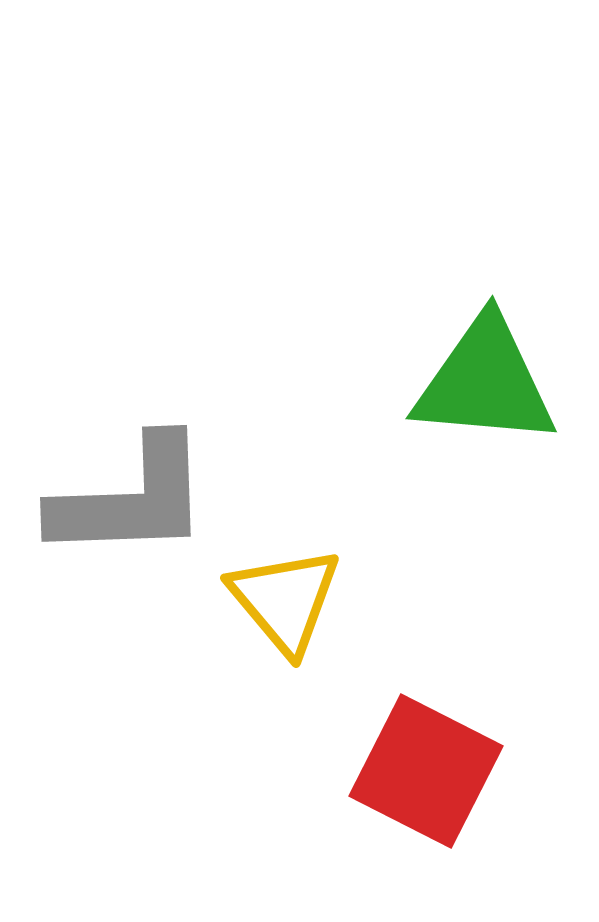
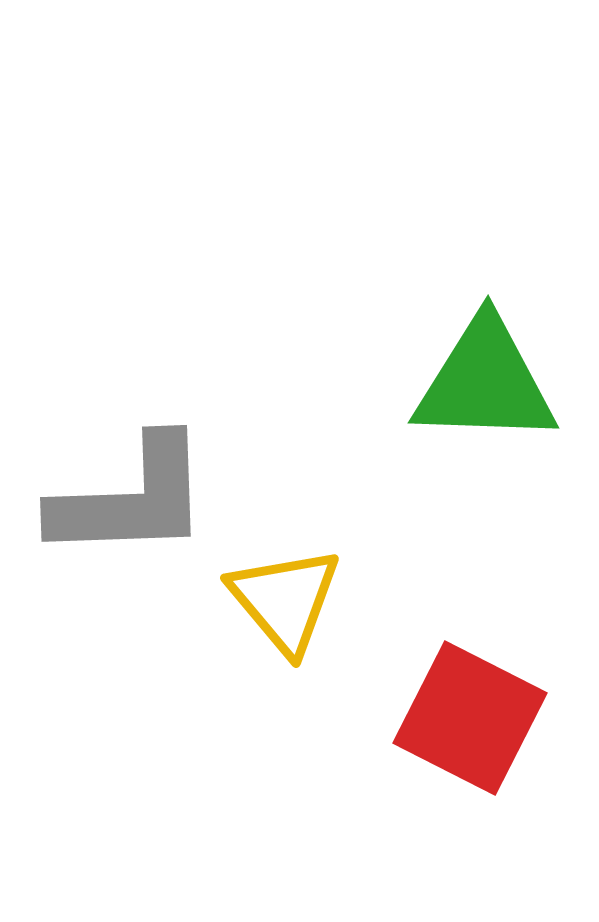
green triangle: rotated 3 degrees counterclockwise
red square: moved 44 px right, 53 px up
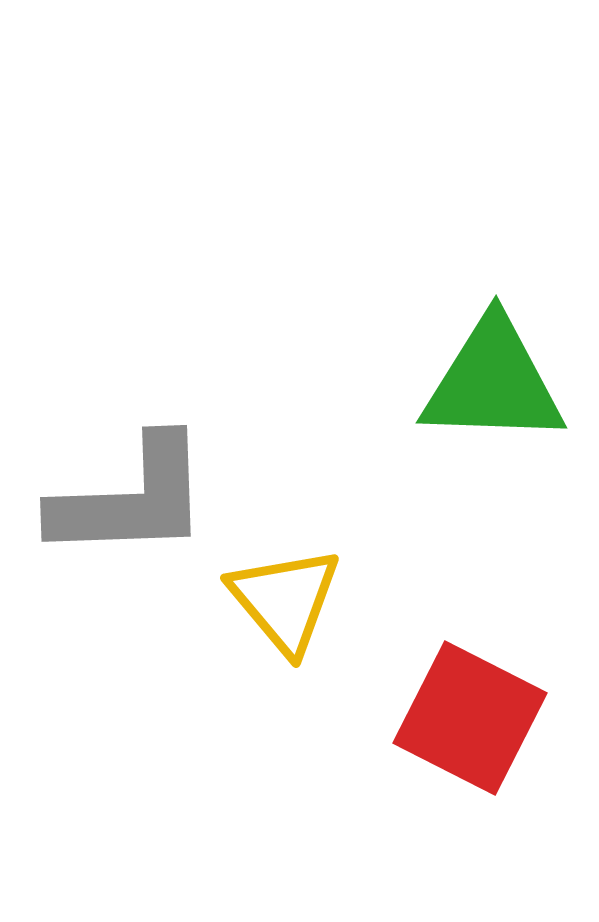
green triangle: moved 8 px right
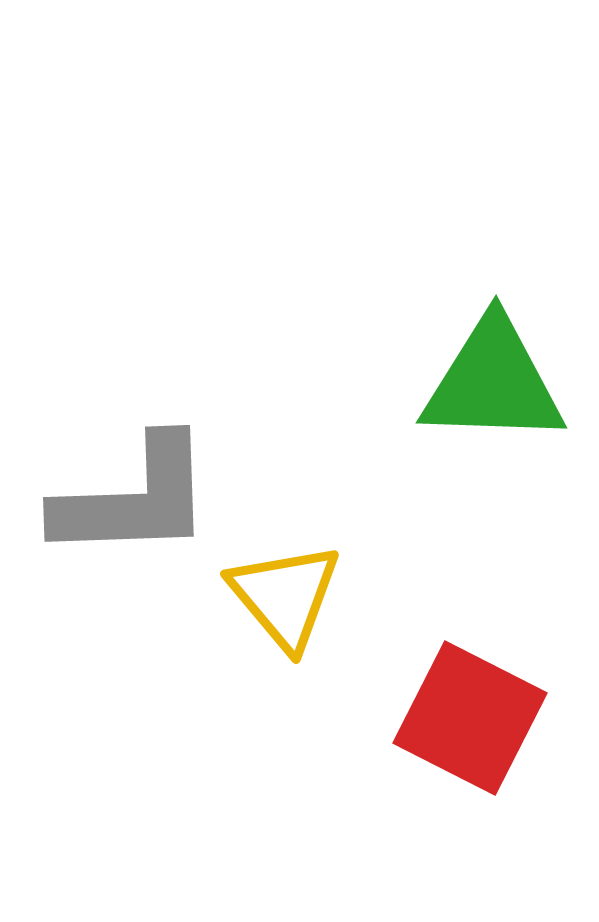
gray L-shape: moved 3 px right
yellow triangle: moved 4 px up
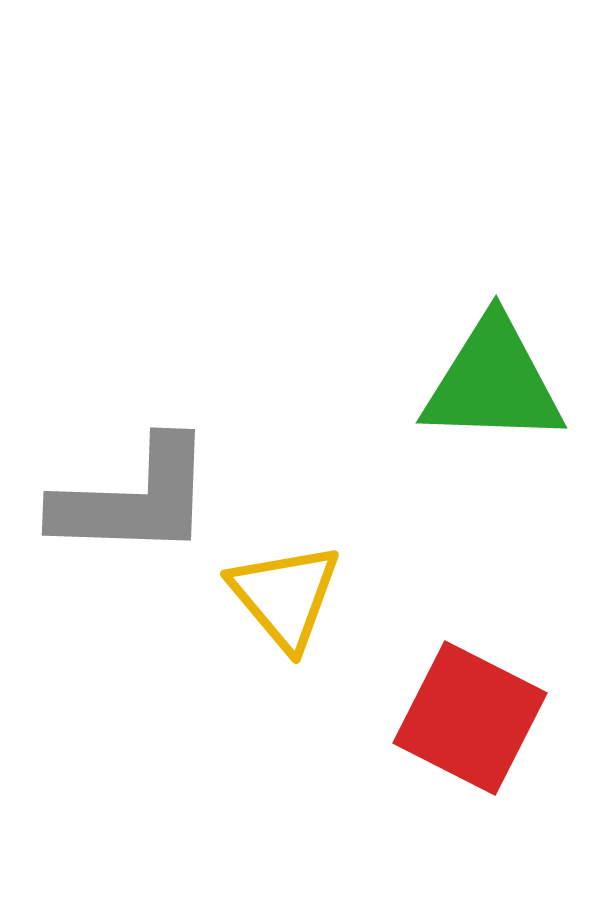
gray L-shape: rotated 4 degrees clockwise
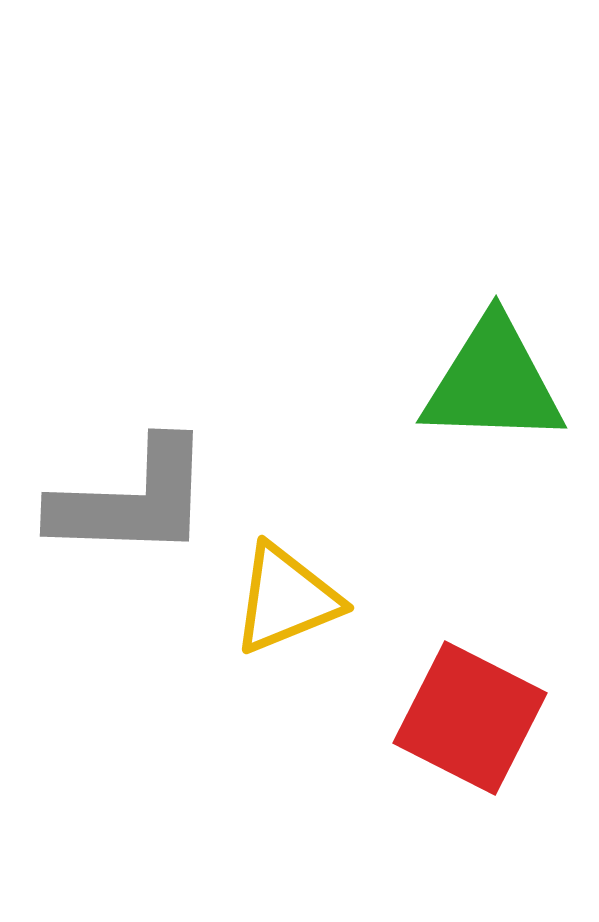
gray L-shape: moved 2 px left, 1 px down
yellow triangle: moved 1 px right, 3 px down; rotated 48 degrees clockwise
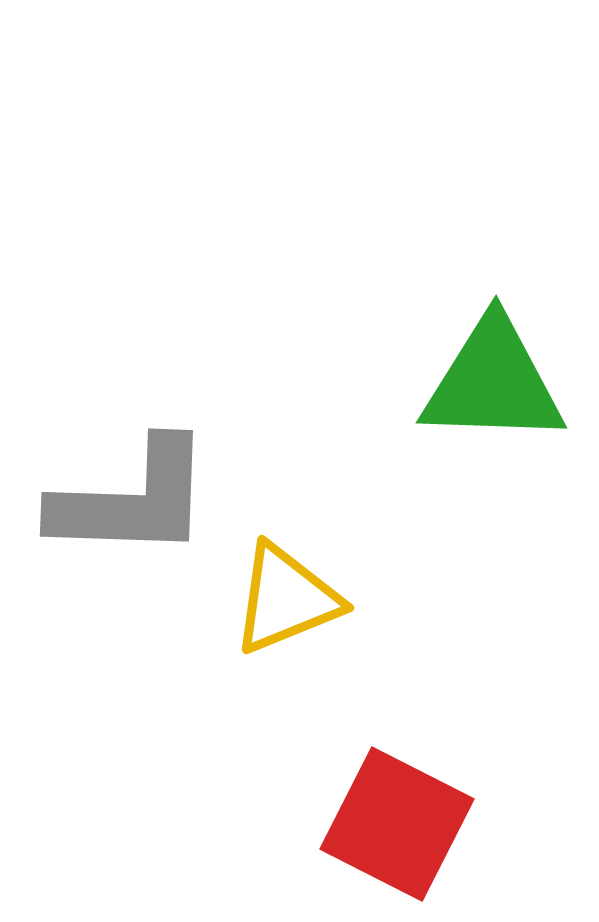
red square: moved 73 px left, 106 px down
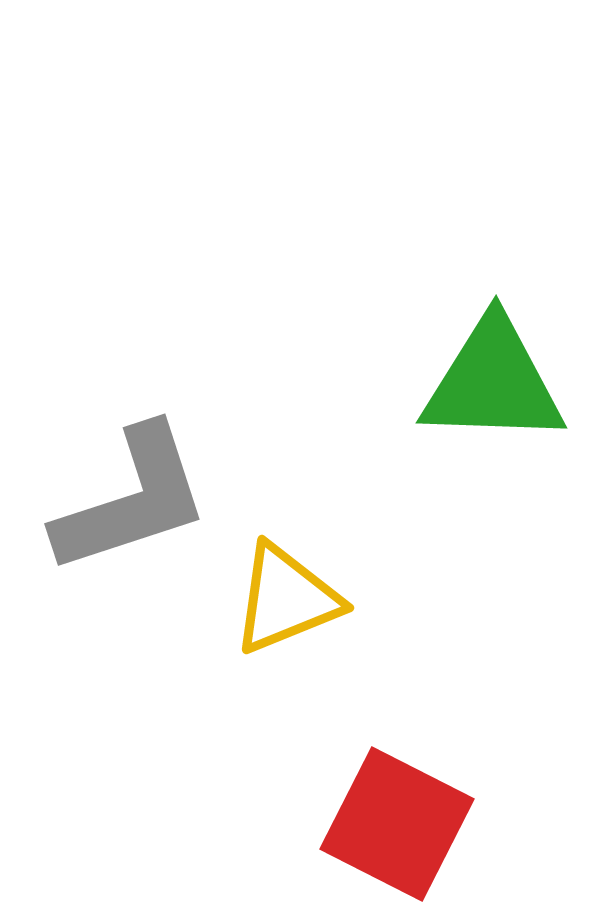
gray L-shape: rotated 20 degrees counterclockwise
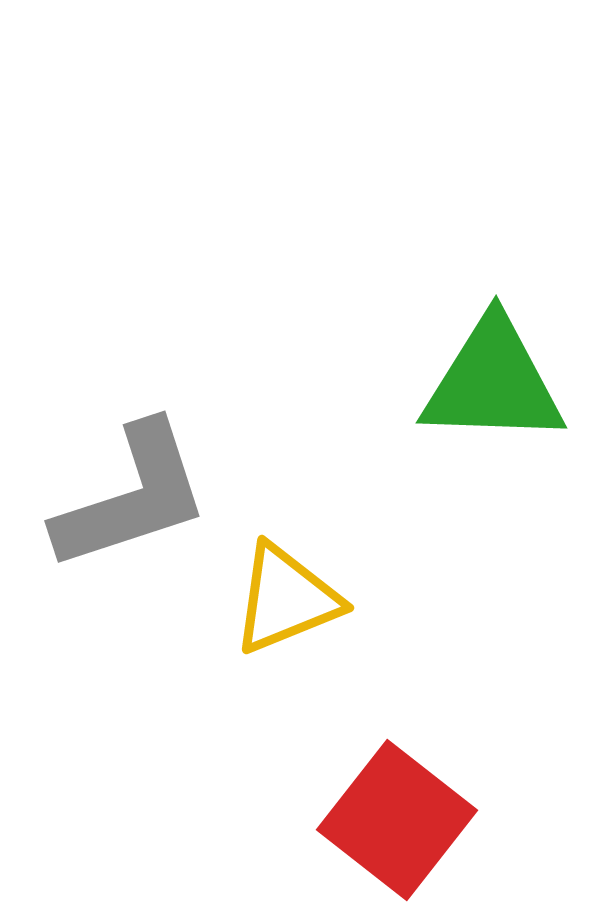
gray L-shape: moved 3 px up
red square: moved 4 px up; rotated 11 degrees clockwise
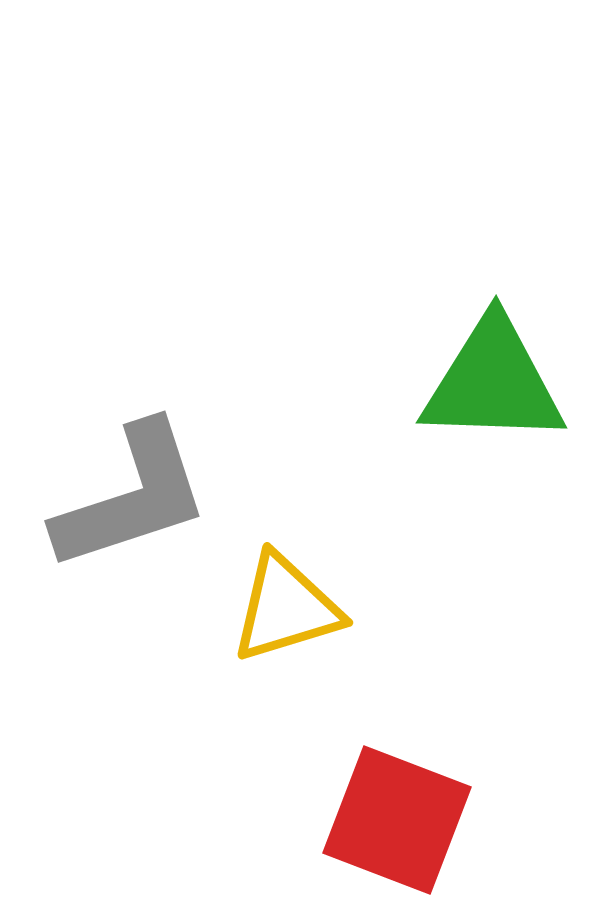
yellow triangle: moved 9 px down; rotated 5 degrees clockwise
red square: rotated 17 degrees counterclockwise
